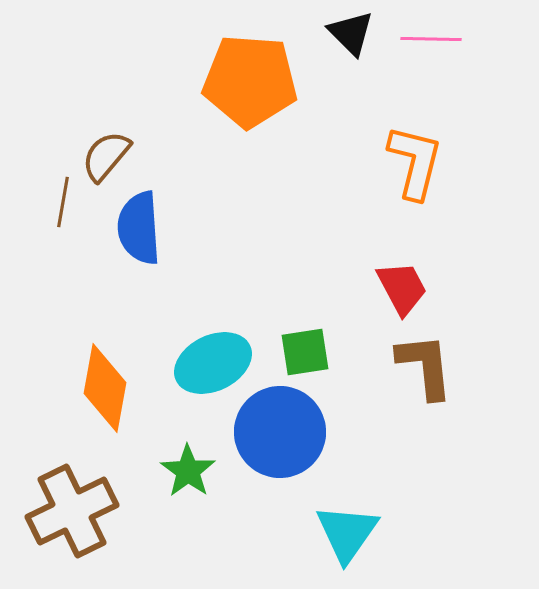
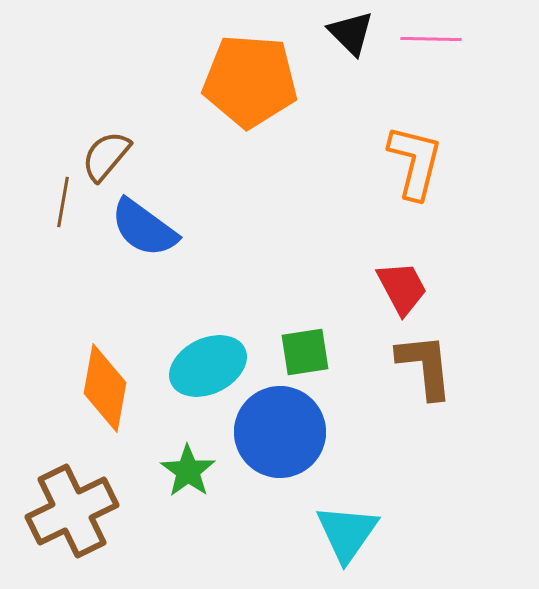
blue semicircle: moved 5 px right; rotated 50 degrees counterclockwise
cyan ellipse: moved 5 px left, 3 px down
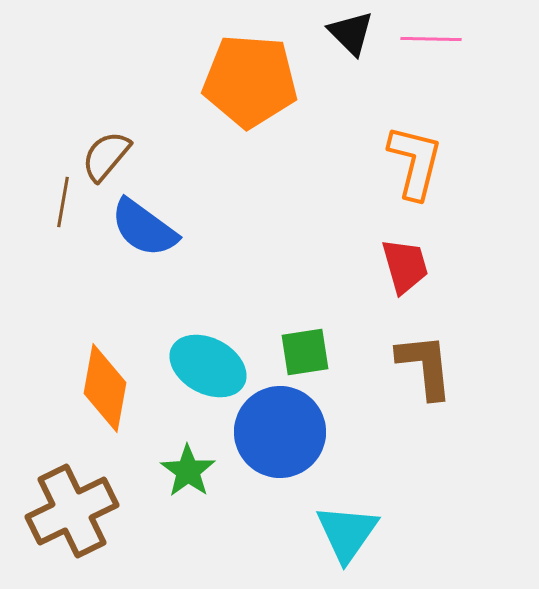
red trapezoid: moved 3 px right, 22 px up; rotated 12 degrees clockwise
cyan ellipse: rotated 54 degrees clockwise
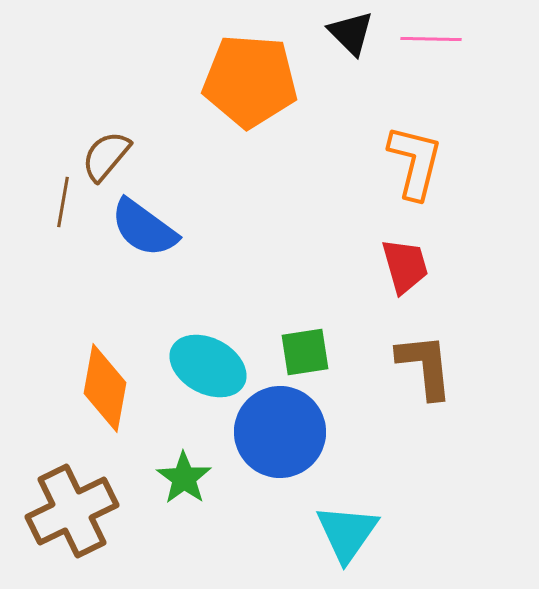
green star: moved 4 px left, 7 px down
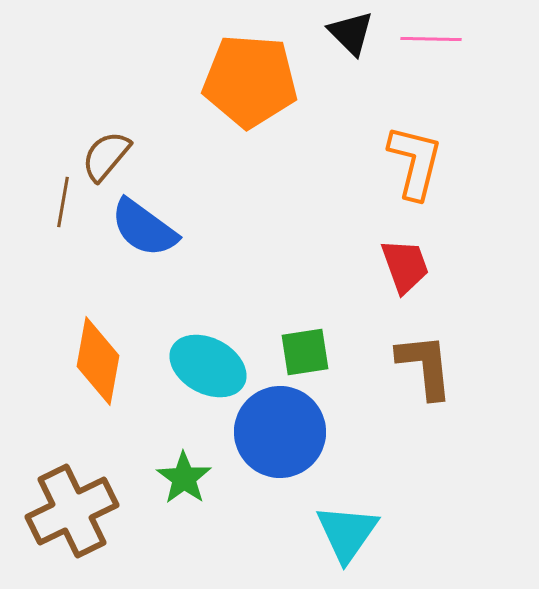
red trapezoid: rotated 4 degrees counterclockwise
orange diamond: moved 7 px left, 27 px up
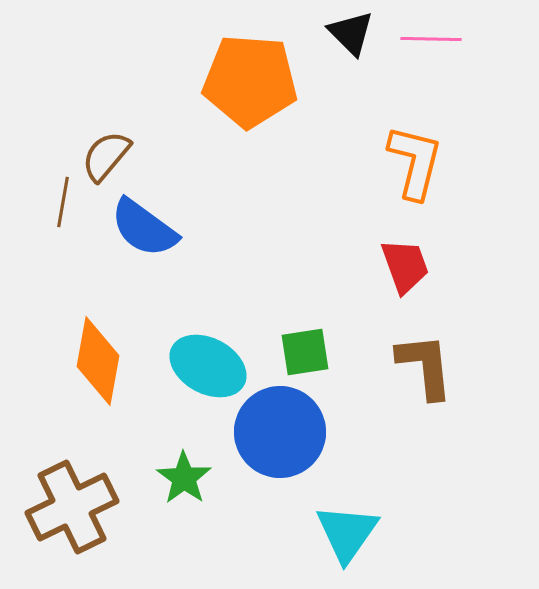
brown cross: moved 4 px up
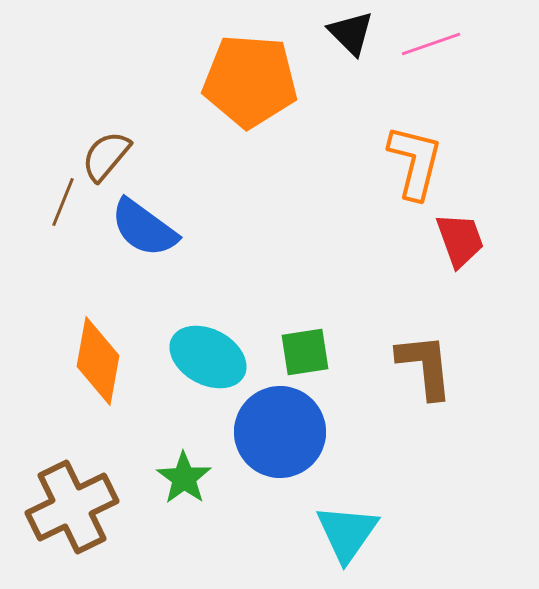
pink line: moved 5 px down; rotated 20 degrees counterclockwise
brown line: rotated 12 degrees clockwise
red trapezoid: moved 55 px right, 26 px up
cyan ellipse: moved 9 px up
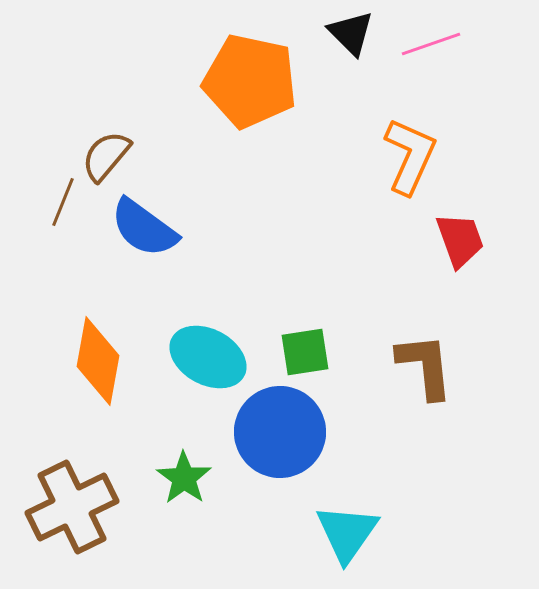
orange pentagon: rotated 8 degrees clockwise
orange L-shape: moved 5 px left, 6 px up; rotated 10 degrees clockwise
